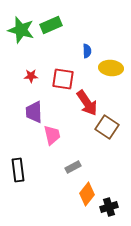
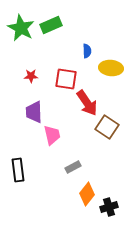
green star: moved 2 px up; rotated 12 degrees clockwise
red square: moved 3 px right
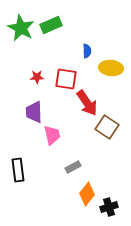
red star: moved 6 px right, 1 px down
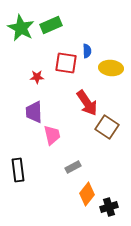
red square: moved 16 px up
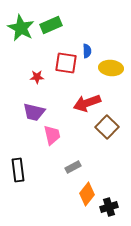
red arrow: rotated 104 degrees clockwise
purple trapezoid: rotated 75 degrees counterclockwise
brown square: rotated 10 degrees clockwise
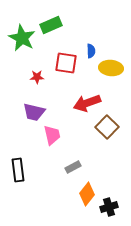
green star: moved 1 px right, 10 px down
blue semicircle: moved 4 px right
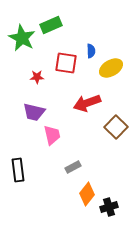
yellow ellipse: rotated 35 degrees counterclockwise
brown square: moved 9 px right
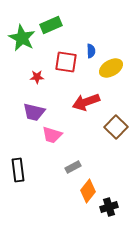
red square: moved 1 px up
red arrow: moved 1 px left, 1 px up
pink trapezoid: rotated 120 degrees clockwise
orange diamond: moved 1 px right, 3 px up
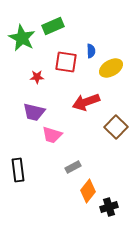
green rectangle: moved 2 px right, 1 px down
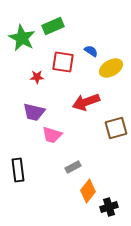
blue semicircle: rotated 56 degrees counterclockwise
red square: moved 3 px left
brown square: moved 1 px down; rotated 30 degrees clockwise
